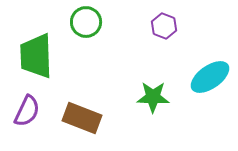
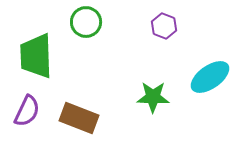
brown rectangle: moved 3 px left
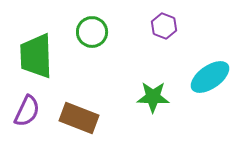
green circle: moved 6 px right, 10 px down
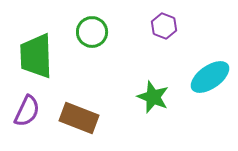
green star: rotated 20 degrees clockwise
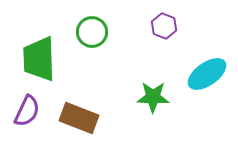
green trapezoid: moved 3 px right, 3 px down
cyan ellipse: moved 3 px left, 3 px up
green star: rotated 20 degrees counterclockwise
